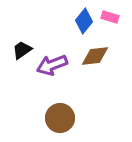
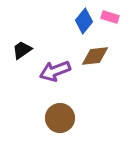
purple arrow: moved 3 px right, 6 px down
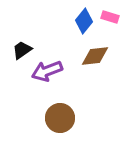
purple arrow: moved 8 px left
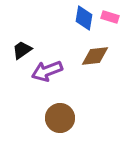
blue diamond: moved 3 px up; rotated 30 degrees counterclockwise
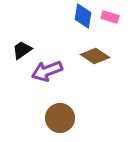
blue diamond: moved 1 px left, 2 px up
brown diamond: rotated 40 degrees clockwise
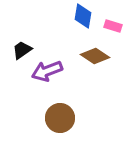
pink rectangle: moved 3 px right, 9 px down
